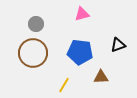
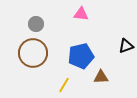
pink triangle: moved 1 px left; rotated 21 degrees clockwise
black triangle: moved 8 px right, 1 px down
blue pentagon: moved 1 px right, 4 px down; rotated 20 degrees counterclockwise
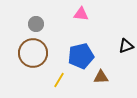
yellow line: moved 5 px left, 5 px up
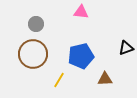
pink triangle: moved 2 px up
black triangle: moved 2 px down
brown circle: moved 1 px down
brown triangle: moved 4 px right, 2 px down
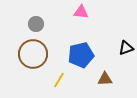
blue pentagon: moved 1 px up
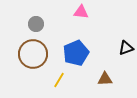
blue pentagon: moved 5 px left, 2 px up; rotated 10 degrees counterclockwise
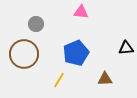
black triangle: rotated 14 degrees clockwise
brown circle: moved 9 px left
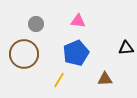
pink triangle: moved 3 px left, 9 px down
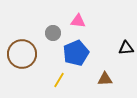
gray circle: moved 17 px right, 9 px down
brown circle: moved 2 px left
